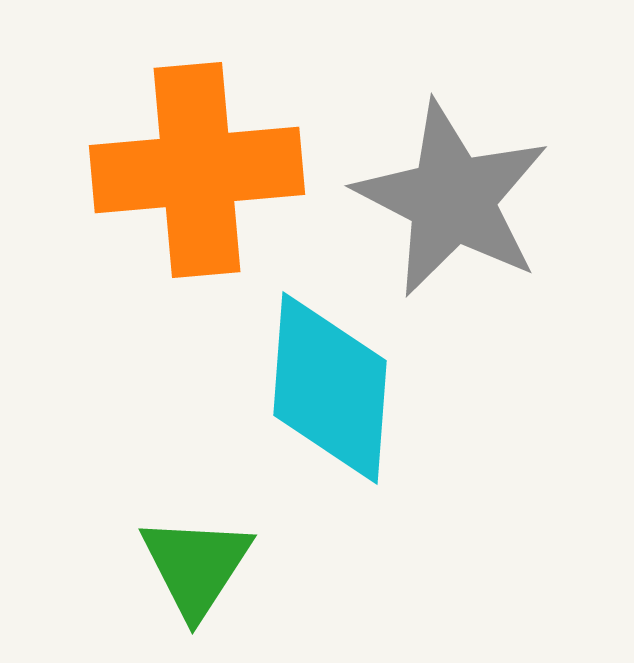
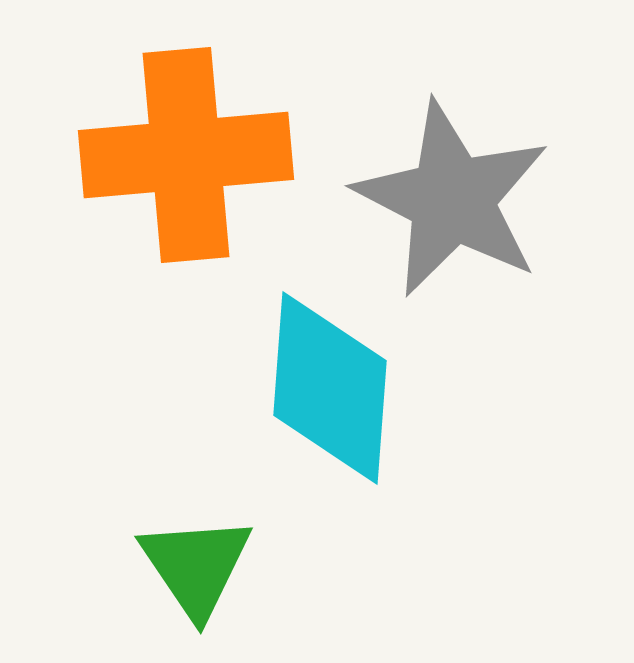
orange cross: moved 11 px left, 15 px up
green triangle: rotated 7 degrees counterclockwise
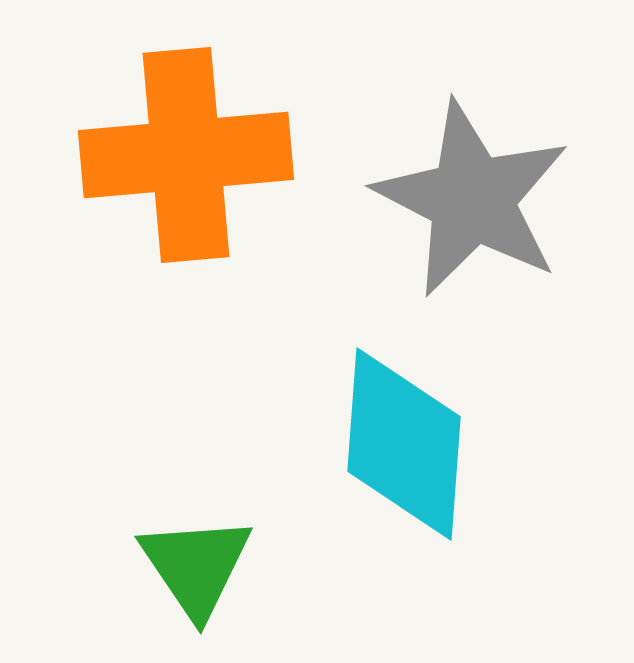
gray star: moved 20 px right
cyan diamond: moved 74 px right, 56 px down
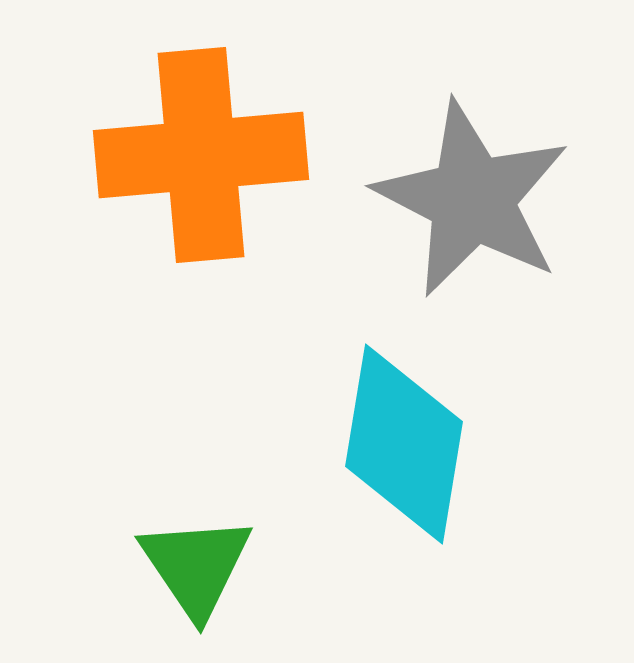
orange cross: moved 15 px right
cyan diamond: rotated 5 degrees clockwise
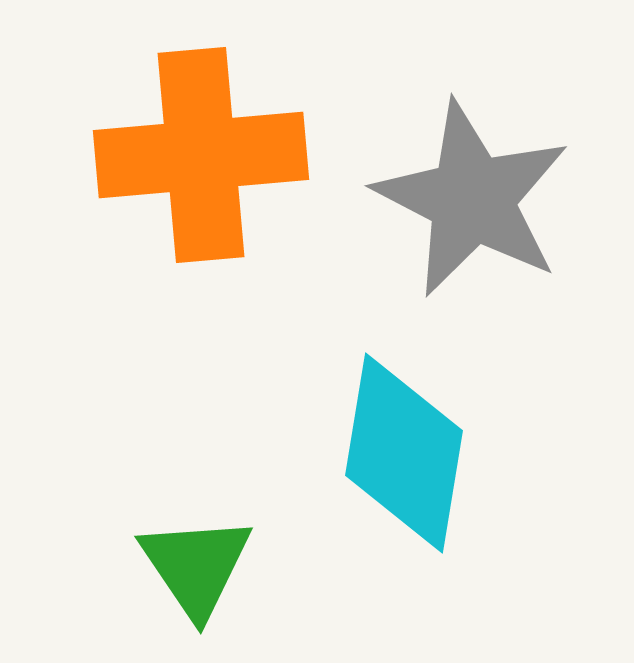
cyan diamond: moved 9 px down
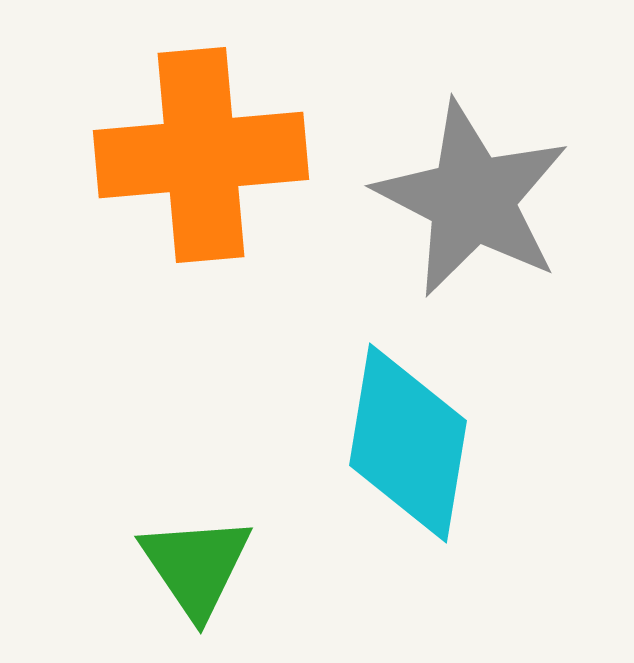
cyan diamond: moved 4 px right, 10 px up
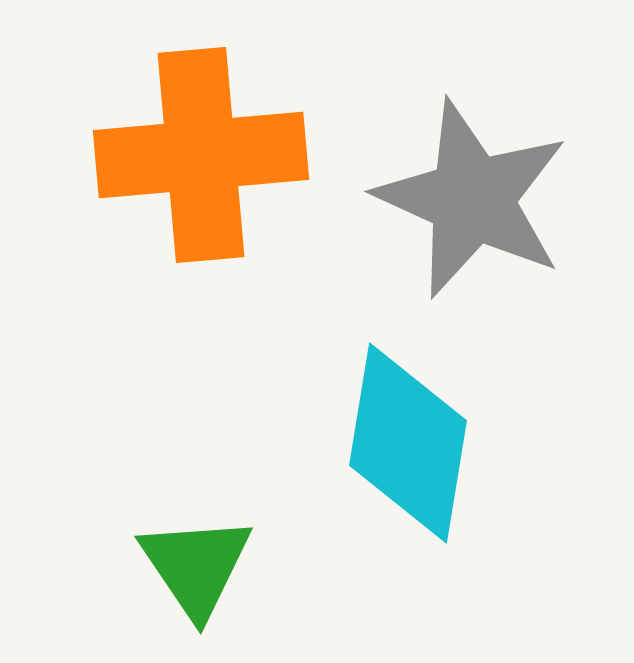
gray star: rotated 3 degrees counterclockwise
